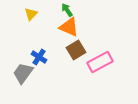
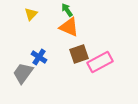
brown square: moved 3 px right, 4 px down; rotated 12 degrees clockwise
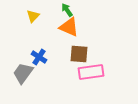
yellow triangle: moved 2 px right, 2 px down
brown square: rotated 24 degrees clockwise
pink rectangle: moved 9 px left, 10 px down; rotated 20 degrees clockwise
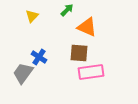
green arrow: rotated 80 degrees clockwise
yellow triangle: moved 1 px left
orange triangle: moved 18 px right
brown square: moved 1 px up
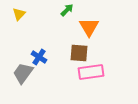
yellow triangle: moved 13 px left, 2 px up
orange triangle: moved 2 px right; rotated 35 degrees clockwise
